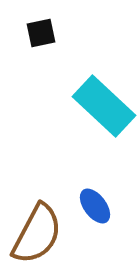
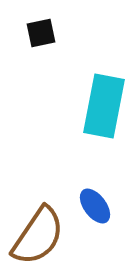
cyan rectangle: rotated 58 degrees clockwise
brown semicircle: moved 1 px right, 2 px down; rotated 6 degrees clockwise
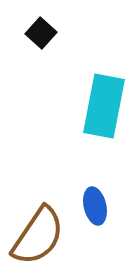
black square: rotated 36 degrees counterclockwise
blue ellipse: rotated 24 degrees clockwise
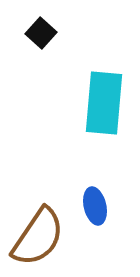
cyan rectangle: moved 3 px up; rotated 6 degrees counterclockwise
brown semicircle: moved 1 px down
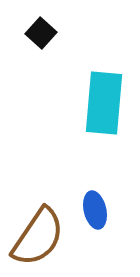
blue ellipse: moved 4 px down
